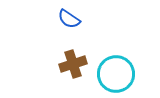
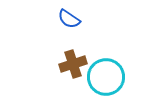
cyan circle: moved 10 px left, 3 px down
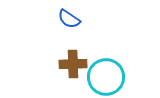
brown cross: rotated 16 degrees clockwise
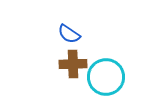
blue semicircle: moved 15 px down
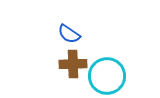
cyan circle: moved 1 px right, 1 px up
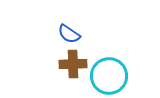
cyan circle: moved 2 px right
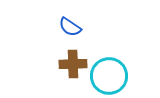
blue semicircle: moved 1 px right, 7 px up
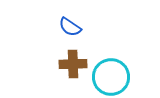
cyan circle: moved 2 px right, 1 px down
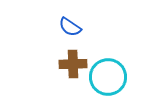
cyan circle: moved 3 px left
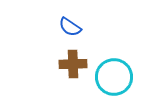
cyan circle: moved 6 px right
